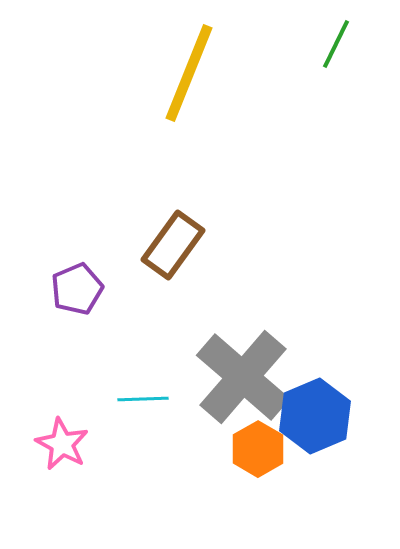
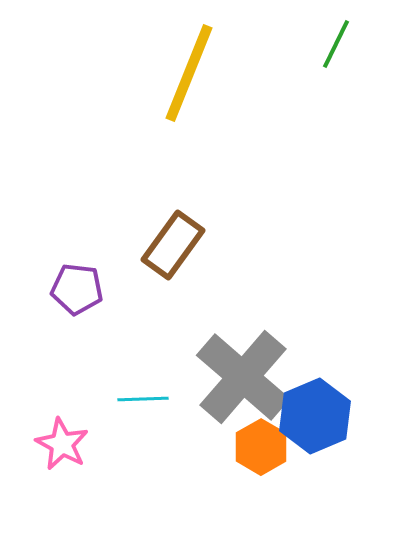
purple pentagon: rotated 30 degrees clockwise
orange hexagon: moved 3 px right, 2 px up
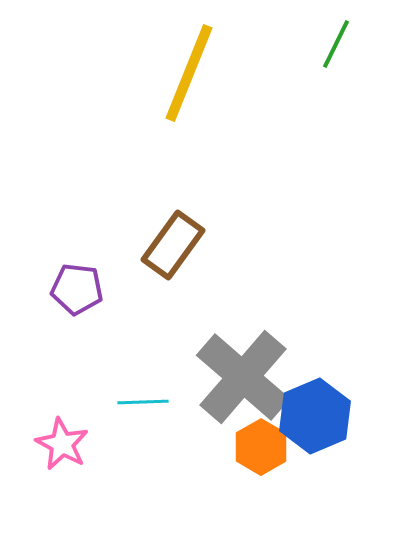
cyan line: moved 3 px down
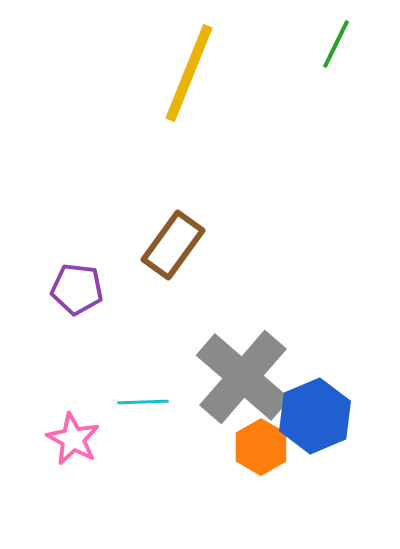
pink star: moved 11 px right, 5 px up
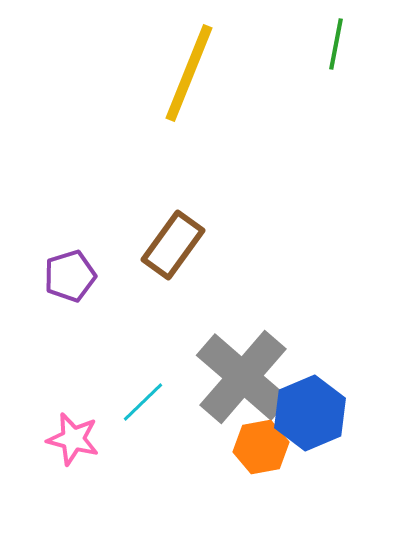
green line: rotated 15 degrees counterclockwise
purple pentagon: moved 7 px left, 13 px up; rotated 24 degrees counterclockwise
cyan line: rotated 42 degrees counterclockwise
blue hexagon: moved 5 px left, 3 px up
pink star: rotated 14 degrees counterclockwise
orange hexagon: rotated 20 degrees clockwise
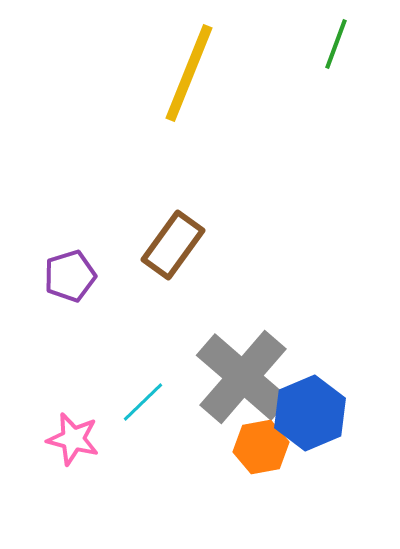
green line: rotated 9 degrees clockwise
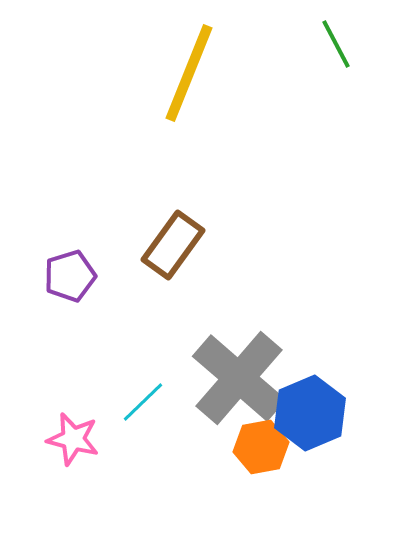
green line: rotated 48 degrees counterclockwise
gray cross: moved 4 px left, 1 px down
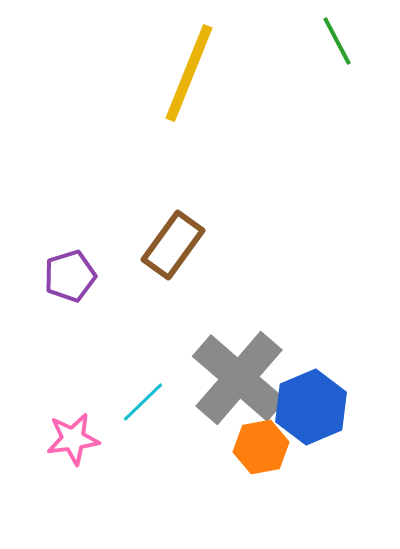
green line: moved 1 px right, 3 px up
blue hexagon: moved 1 px right, 6 px up
pink star: rotated 22 degrees counterclockwise
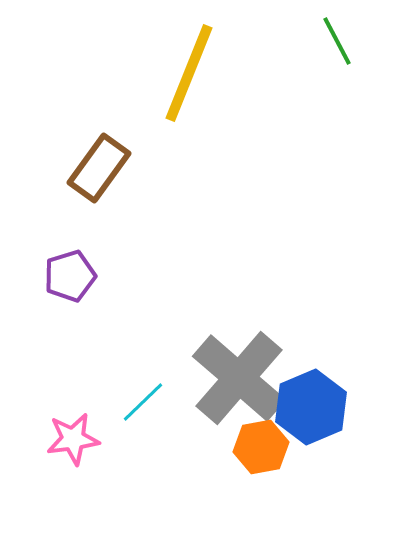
brown rectangle: moved 74 px left, 77 px up
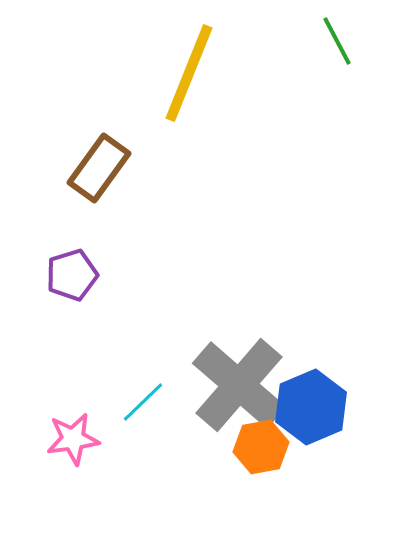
purple pentagon: moved 2 px right, 1 px up
gray cross: moved 7 px down
